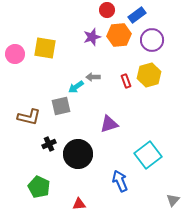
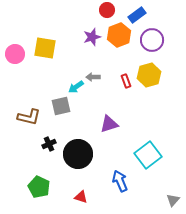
orange hexagon: rotated 15 degrees counterclockwise
red triangle: moved 2 px right, 7 px up; rotated 24 degrees clockwise
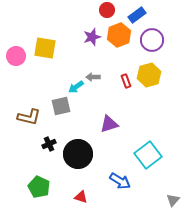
pink circle: moved 1 px right, 2 px down
blue arrow: rotated 145 degrees clockwise
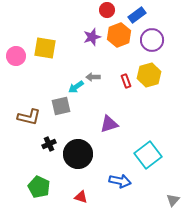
blue arrow: rotated 20 degrees counterclockwise
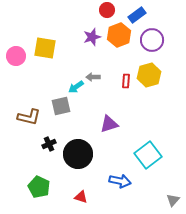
red rectangle: rotated 24 degrees clockwise
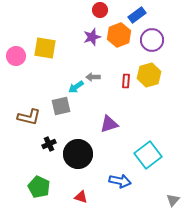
red circle: moved 7 px left
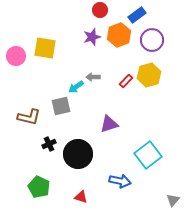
red rectangle: rotated 40 degrees clockwise
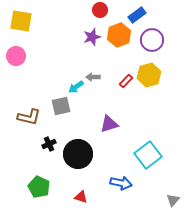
yellow square: moved 24 px left, 27 px up
blue arrow: moved 1 px right, 2 px down
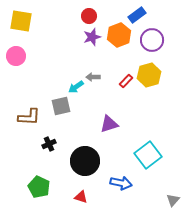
red circle: moved 11 px left, 6 px down
brown L-shape: rotated 10 degrees counterclockwise
black circle: moved 7 px right, 7 px down
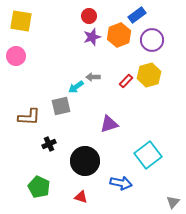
gray triangle: moved 2 px down
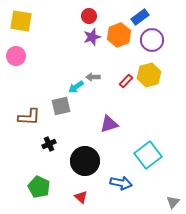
blue rectangle: moved 3 px right, 2 px down
red triangle: rotated 24 degrees clockwise
